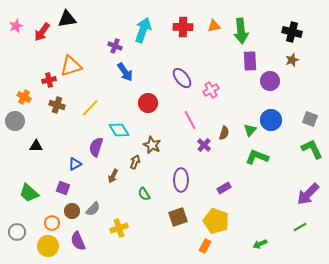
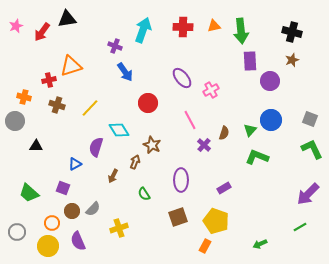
orange cross at (24, 97): rotated 16 degrees counterclockwise
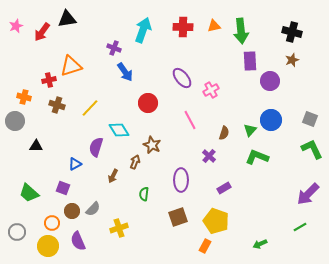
purple cross at (115, 46): moved 1 px left, 2 px down
purple cross at (204, 145): moved 5 px right, 11 px down
green semicircle at (144, 194): rotated 40 degrees clockwise
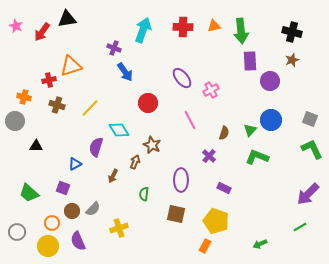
pink star at (16, 26): rotated 24 degrees counterclockwise
purple rectangle at (224, 188): rotated 56 degrees clockwise
brown square at (178, 217): moved 2 px left, 3 px up; rotated 30 degrees clockwise
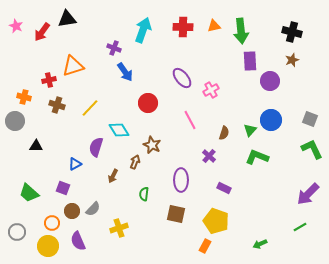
orange triangle at (71, 66): moved 2 px right
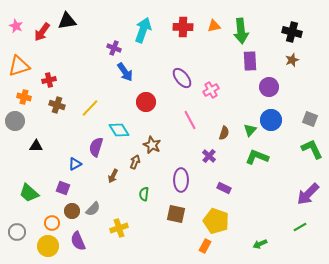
black triangle at (67, 19): moved 2 px down
orange triangle at (73, 66): moved 54 px left
purple circle at (270, 81): moved 1 px left, 6 px down
red circle at (148, 103): moved 2 px left, 1 px up
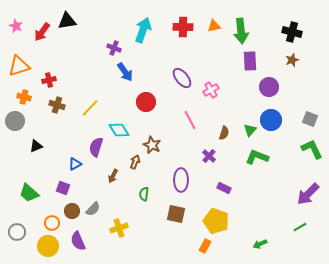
black triangle at (36, 146): rotated 24 degrees counterclockwise
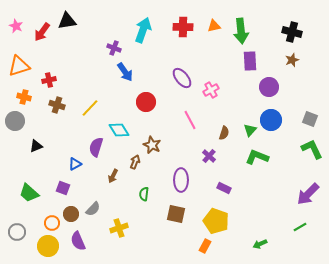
brown circle at (72, 211): moved 1 px left, 3 px down
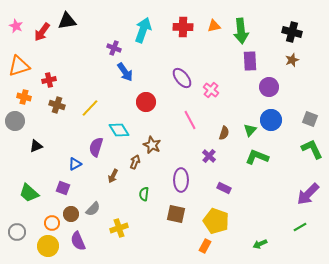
pink cross at (211, 90): rotated 21 degrees counterclockwise
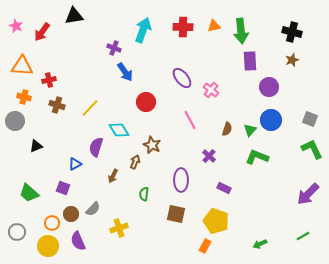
black triangle at (67, 21): moved 7 px right, 5 px up
orange triangle at (19, 66): moved 3 px right; rotated 20 degrees clockwise
brown semicircle at (224, 133): moved 3 px right, 4 px up
green line at (300, 227): moved 3 px right, 9 px down
